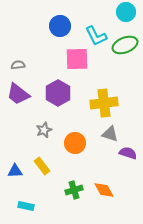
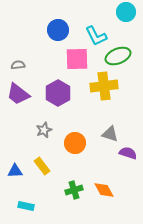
blue circle: moved 2 px left, 4 px down
green ellipse: moved 7 px left, 11 px down
yellow cross: moved 17 px up
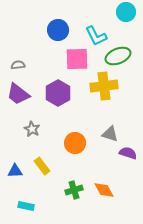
gray star: moved 12 px left, 1 px up; rotated 21 degrees counterclockwise
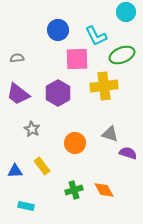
green ellipse: moved 4 px right, 1 px up
gray semicircle: moved 1 px left, 7 px up
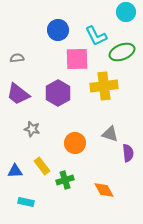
green ellipse: moved 3 px up
gray star: rotated 14 degrees counterclockwise
purple semicircle: rotated 66 degrees clockwise
green cross: moved 9 px left, 10 px up
cyan rectangle: moved 4 px up
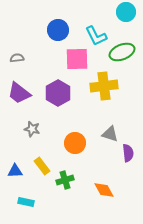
purple trapezoid: moved 1 px right, 1 px up
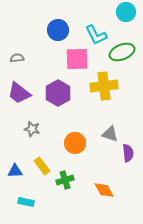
cyan L-shape: moved 1 px up
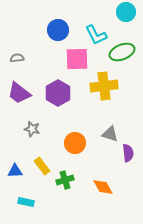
orange diamond: moved 1 px left, 3 px up
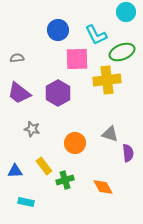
yellow cross: moved 3 px right, 6 px up
yellow rectangle: moved 2 px right
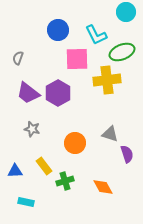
gray semicircle: moved 1 px right; rotated 64 degrees counterclockwise
purple trapezoid: moved 9 px right
purple semicircle: moved 1 px left, 1 px down; rotated 12 degrees counterclockwise
green cross: moved 1 px down
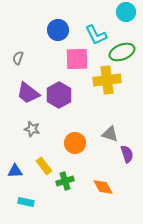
purple hexagon: moved 1 px right, 2 px down
